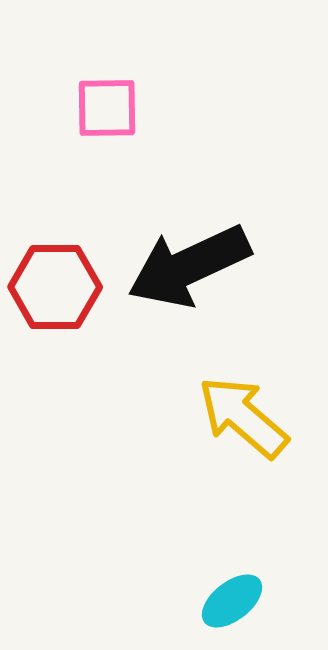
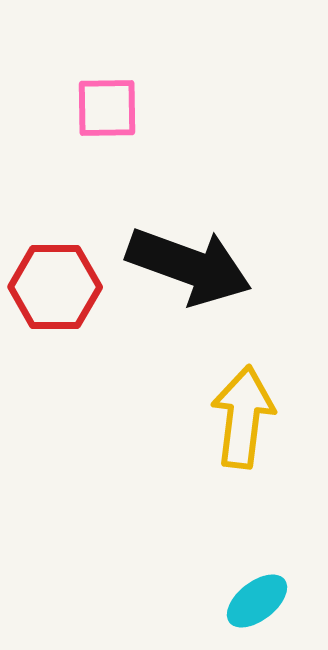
black arrow: rotated 135 degrees counterclockwise
yellow arrow: rotated 56 degrees clockwise
cyan ellipse: moved 25 px right
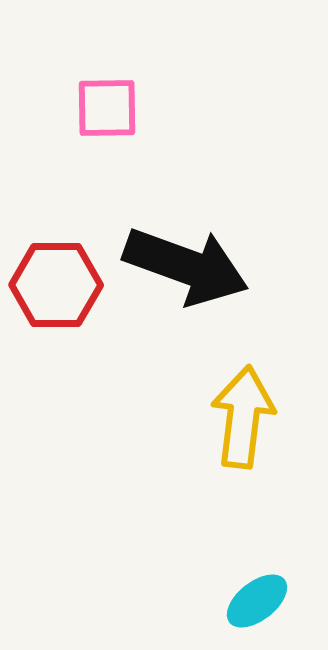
black arrow: moved 3 px left
red hexagon: moved 1 px right, 2 px up
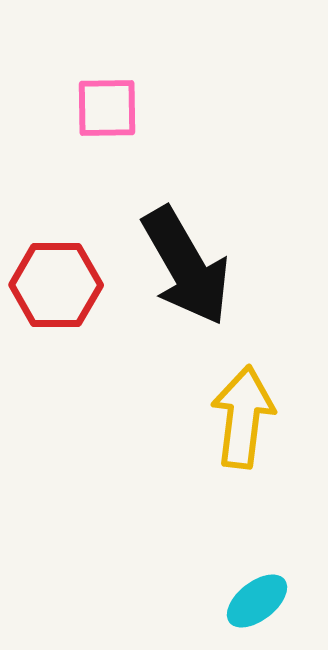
black arrow: rotated 40 degrees clockwise
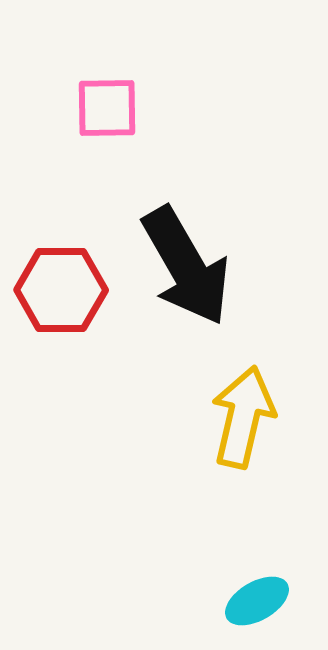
red hexagon: moved 5 px right, 5 px down
yellow arrow: rotated 6 degrees clockwise
cyan ellipse: rotated 8 degrees clockwise
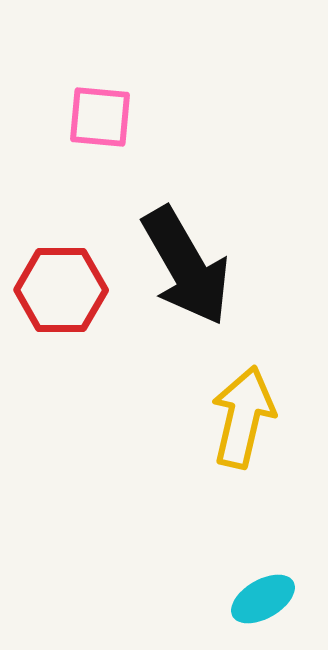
pink square: moved 7 px left, 9 px down; rotated 6 degrees clockwise
cyan ellipse: moved 6 px right, 2 px up
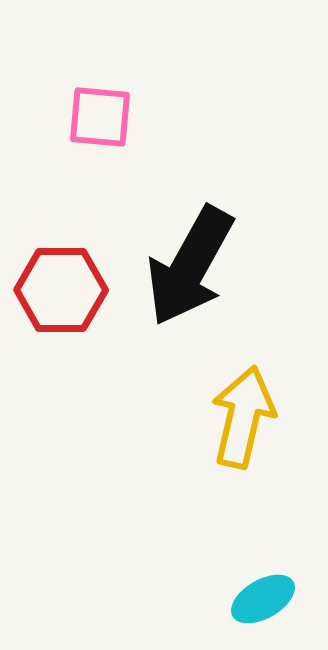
black arrow: moved 4 px right; rotated 59 degrees clockwise
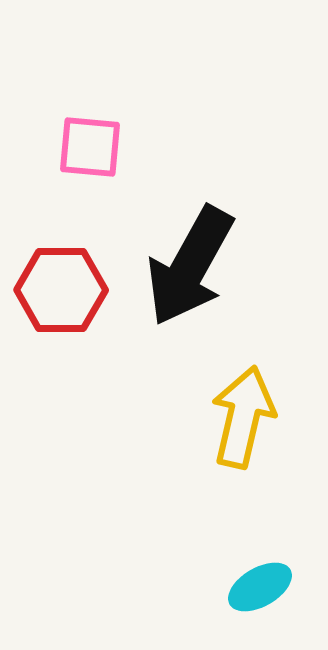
pink square: moved 10 px left, 30 px down
cyan ellipse: moved 3 px left, 12 px up
